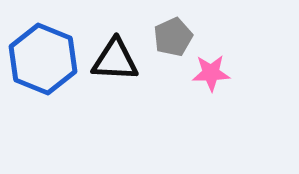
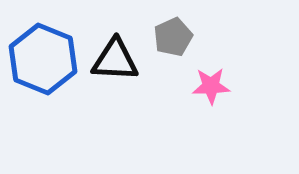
pink star: moved 13 px down
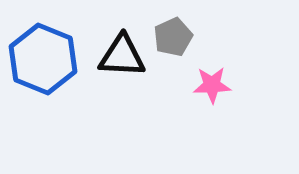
black triangle: moved 7 px right, 4 px up
pink star: moved 1 px right, 1 px up
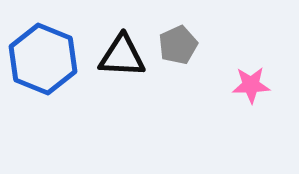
gray pentagon: moved 5 px right, 8 px down
pink star: moved 39 px right
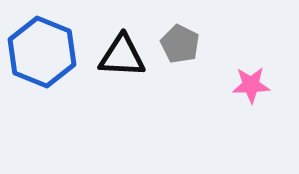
gray pentagon: moved 2 px right, 1 px up; rotated 21 degrees counterclockwise
blue hexagon: moved 1 px left, 7 px up
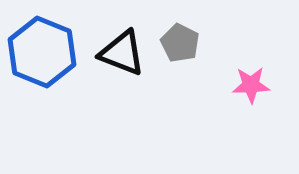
gray pentagon: moved 1 px up
black triangle: moved 3 px up; rotated 18 degrees clockwise
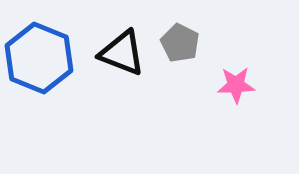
blue hexagon: moved 3 px left, 6 px down
pink star: moved 15 px left
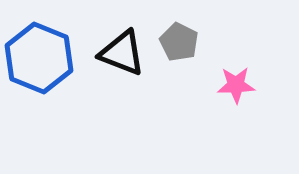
gray pentagon: moved 1 px left, 1 px up
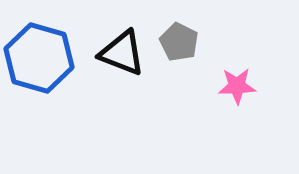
blue hexagon: rotated 6 degrees counterclockwise
pink star: moved 1 px right, 1 px down
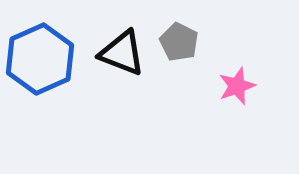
blue hexagon: moved 1 px right, 1 px down; rotated 20 degrees clockwise
pink star: rotated 18 degrees counterclockwise
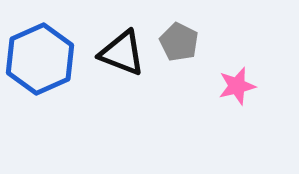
pink star: rotated 6 degrees clockwise
